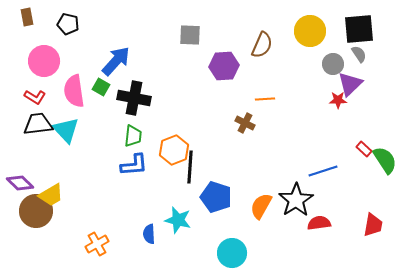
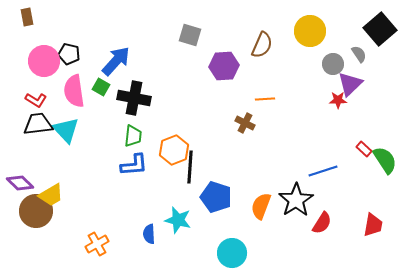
black pentagon: moved 1 px right, 30 px down
black square: moved 21 px right; rotated 36 degrees counterclockwise
gray square: rotated 15 degrees clockwise
red L-shape: moved 1 px right, 3 px down
orange semicircle: rotated 8 degrees counterclockwise
red semicircle: moved 3 px right; rotated 130 degrees clockwise
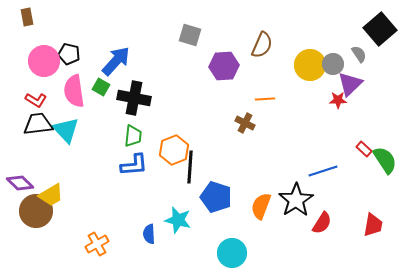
yellow circle: moved 34 px down
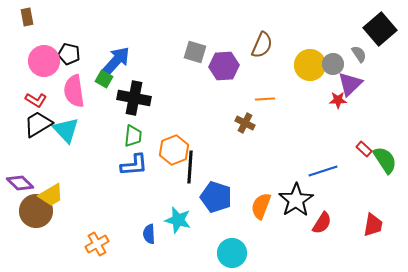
gray square: moved 5 px right, 17 px down
green square: moved 3 px right, 8 px up
black trapezoid: rotated 24 degrees counterclockwise
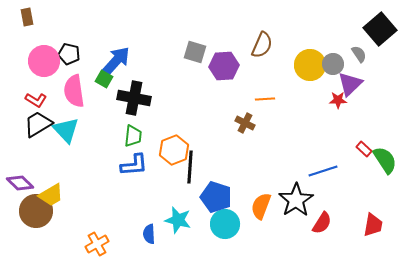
cyan circle: moved 7 px left, 29 px up
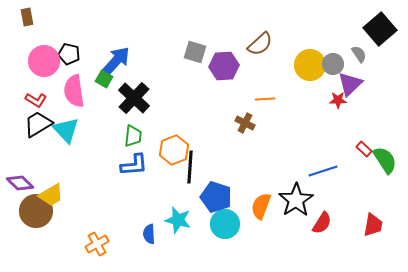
brown semicircle: moved 2 px left, 1 px up; rotated 24 degrees clockwise
black cross: rotated 32 degrees clockwise
